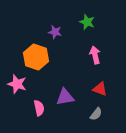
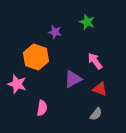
pink arrow: moved 6 px down; rotated 24 degrees counterclockwise
purple triangle: moved 8 px right, 18 px up; rotated 18 degrees counterclockwise
pink semicircle: moved 3 px right; rotated 21 degrees clockwise
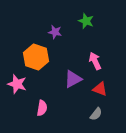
green star: moved 1 px left, 1 px up
pink arrow: rotated 12 degrees clockwise
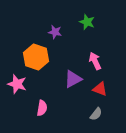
green star: moved 1 px right, 1 px down
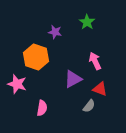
green star: rotated 14 degrees clockwise
gray semicircle: moved 7 px left, 8 px up
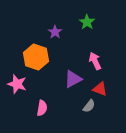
purple star: rotated 24 degrees clockwise
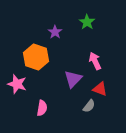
purple triangle: rotated 18 degrees counterclockwise
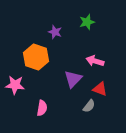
green star: rotated 21 degrees clockwise
purple star: rotated 16 degrees counterclockwise
pink arrow: rotated 48 degrees counterclockwise
pink star: moved 2 px left, 1 px down; rotated 12 degrees counterclockwise
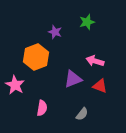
orange hexagon: rotated 20 degrees clockwise
purple triangle: rotated 24 degrees clockwise
pink star: rotated 24 degrees clockwise
red triangle: moved 3 px up
gray semicircle: moved 7 px left, 8 px down
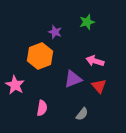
orange hexagon: moved 4 px right, 1 px up
red triangle: moved 1 px left; rotated 28 degrees clockwise
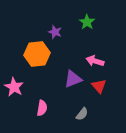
green star: rotated 21 degrees counterclockwise
orange hexagon: moved 3 px left, 2 px up; rotated 15 degrees clockwise
pink star: moved 1 px left, 2 px down
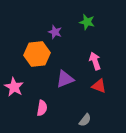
green star: rotated 21 degrees counterclockwise
pink arrow: rotated 54 degrees clockwise
purple triangle: moved 8 px left
red triangle: rotated 28 degrees counterclockwise
gray semicircle: moved 3 px right, 6 px down
